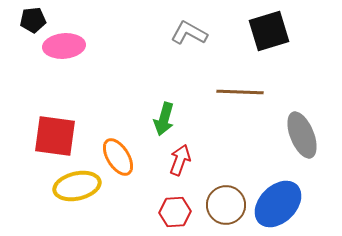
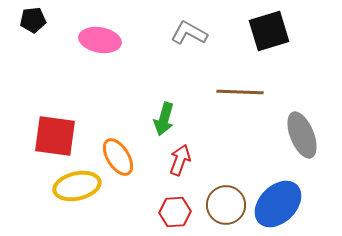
pink ellipse: moved 36 px right, 6 px up; rotated 15 degrees clockwise
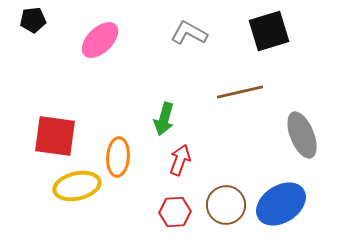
pink ellipse: rotated 54 degrees counterclockwise
brown line: rotated 15 degrees counterclockwise
orange ellipse: rotated 36 degrees clockwise
blue ellipse: moved 3 px right; rotated 12 degrees clockwise
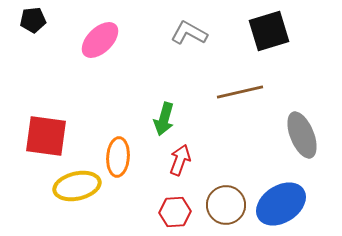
red square: moved 9 px left
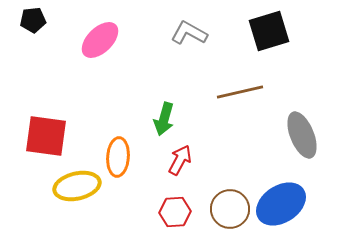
red arrow: rotated 8 degrees clockwise
brown circle: moved 4 px right, 4 px down
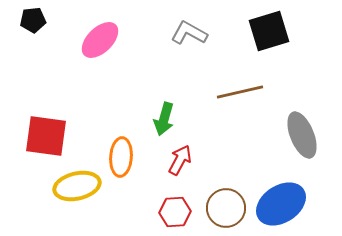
orange ellipse: moved 3 px right
brown circle: moved 4 px left, 1 px up
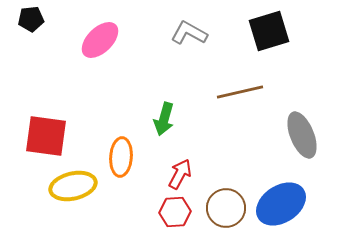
black pentagon: moved 2 px left, 1 px up
red arrow: moved 14 px down
yellow ellipse: moved 4 px left
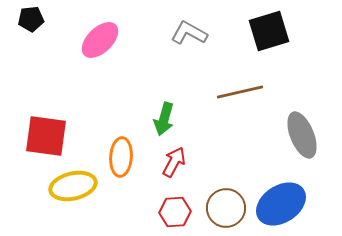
red arrow: moved 6 px left, 12 px up
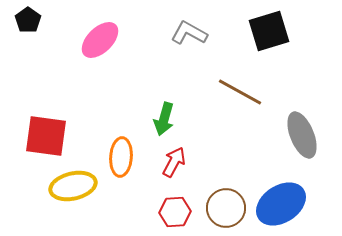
black pentagon: moved 3 px left, 1 px down; rotated 30 degrees counterclockwise
brown line: rotated 42 degrees clockwise
